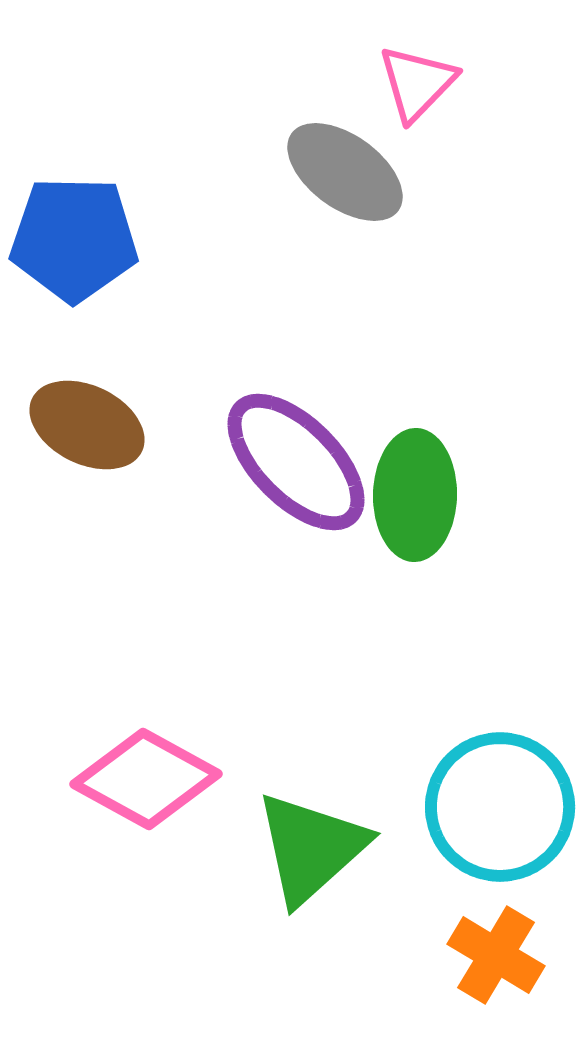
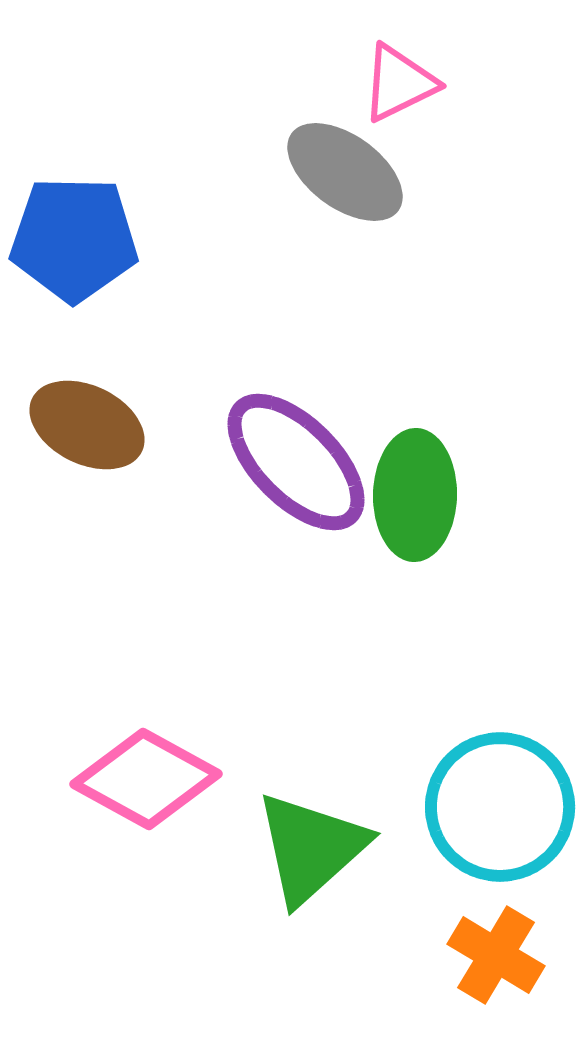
pink triangle: moved 18 px left; rotated 20 degrees clockwise
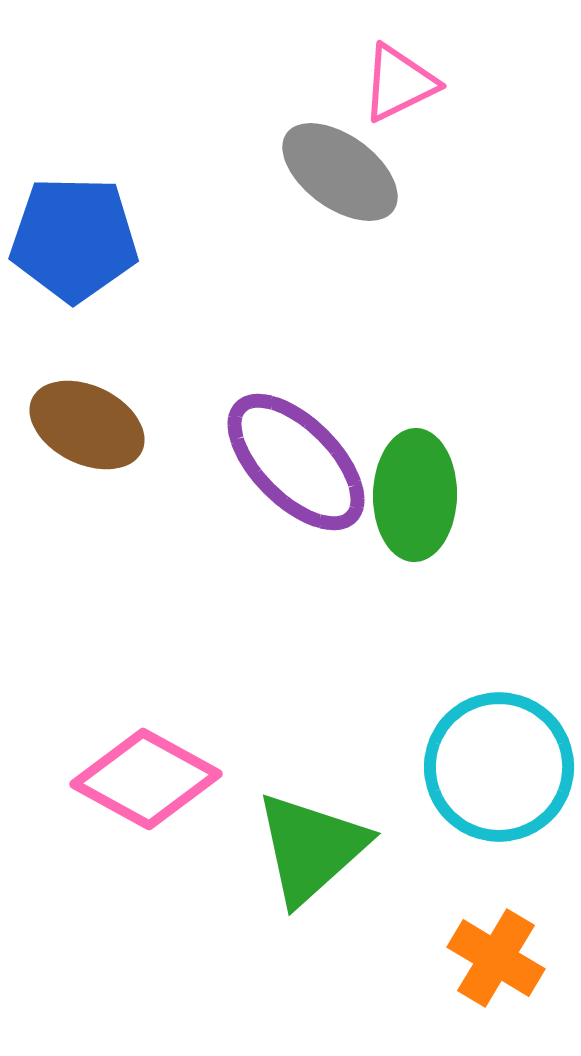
gray ellipse: moved 5 px left
cyan circle: moved 1 px left, 40 px up
orange cross: moved 3 px down
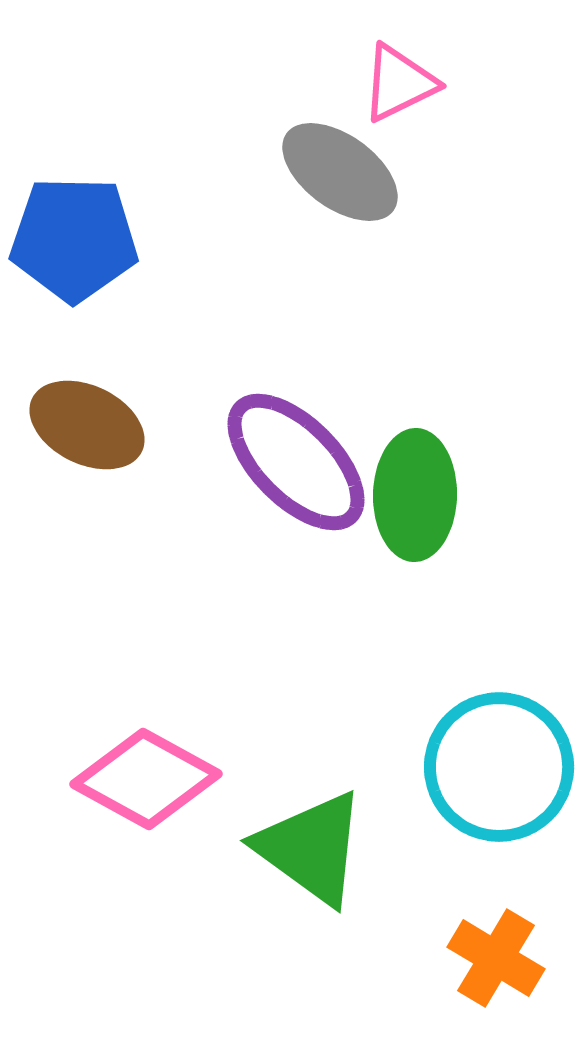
green triangle: rotated 42 degrees counterclockwise
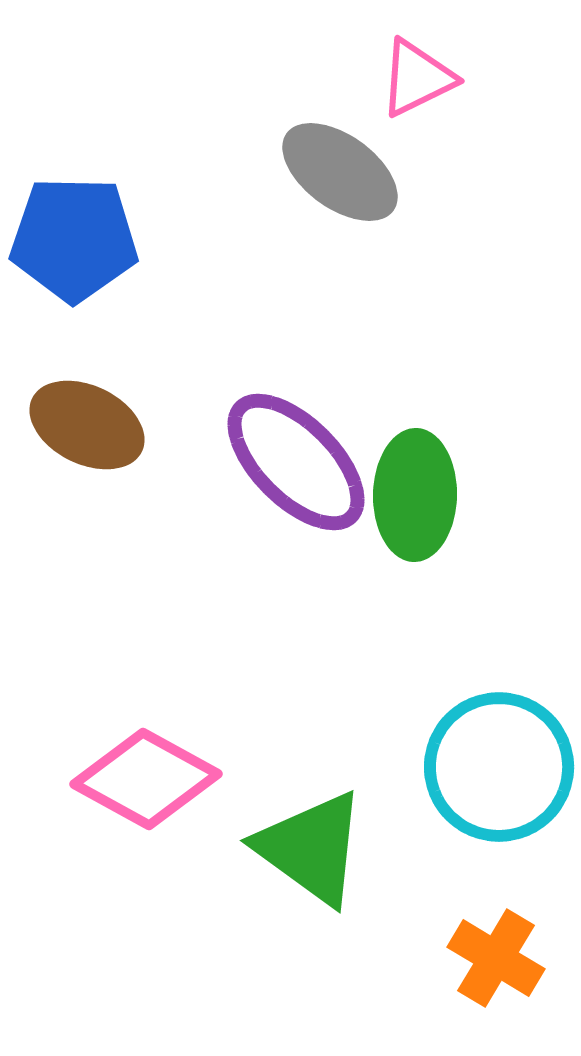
pink triangle: moved 18 px right, 5 px up
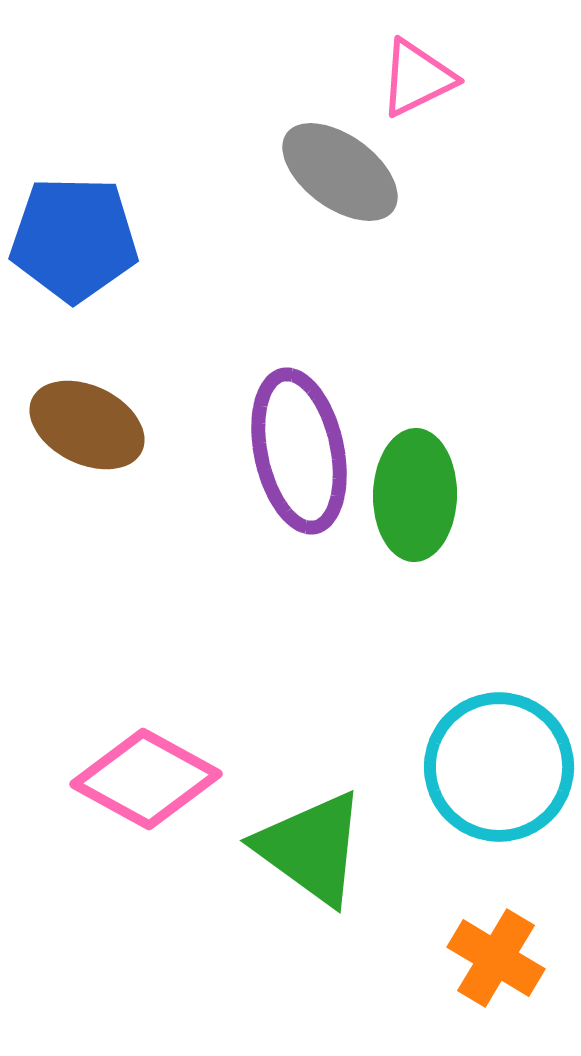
purple ellipse: moved 3 px right, 11 px up; rotated 33 degrees clockwise
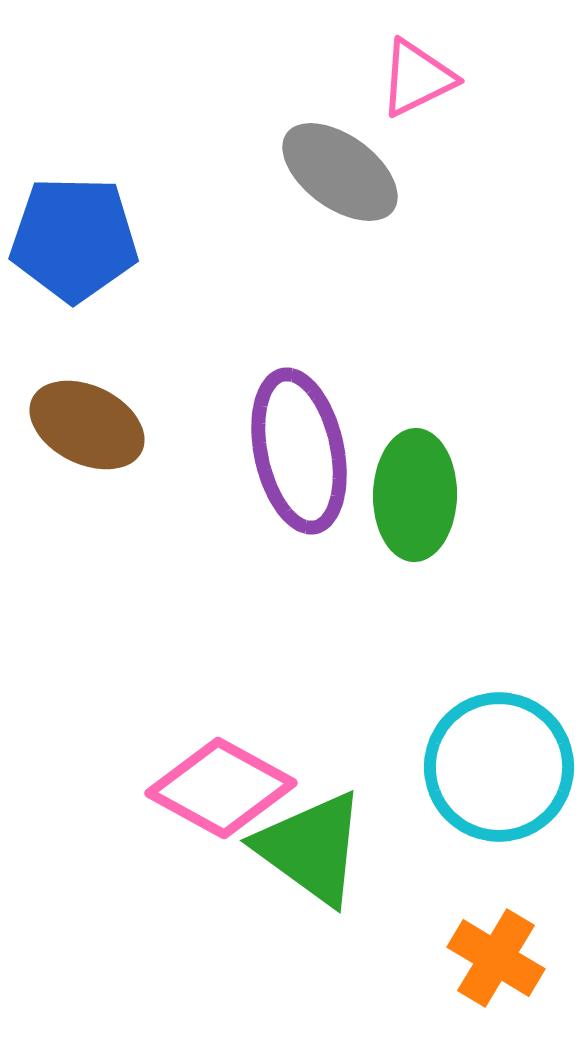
pink diamond: moved 75 px right, 9 px down
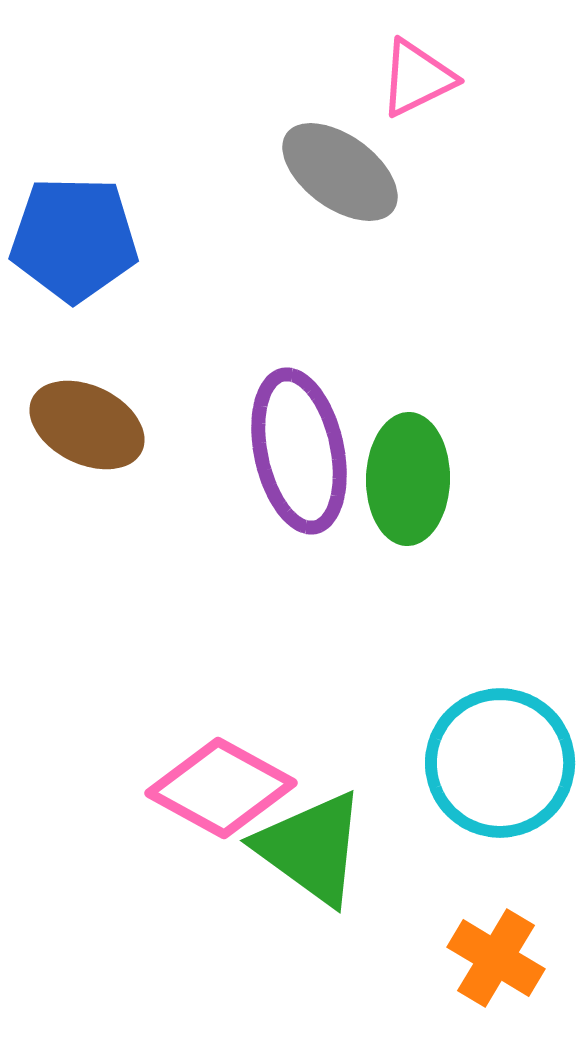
green ellipse: moved 7 px left, 16 px up
cyan circle: moved 1 px right, 4 px up
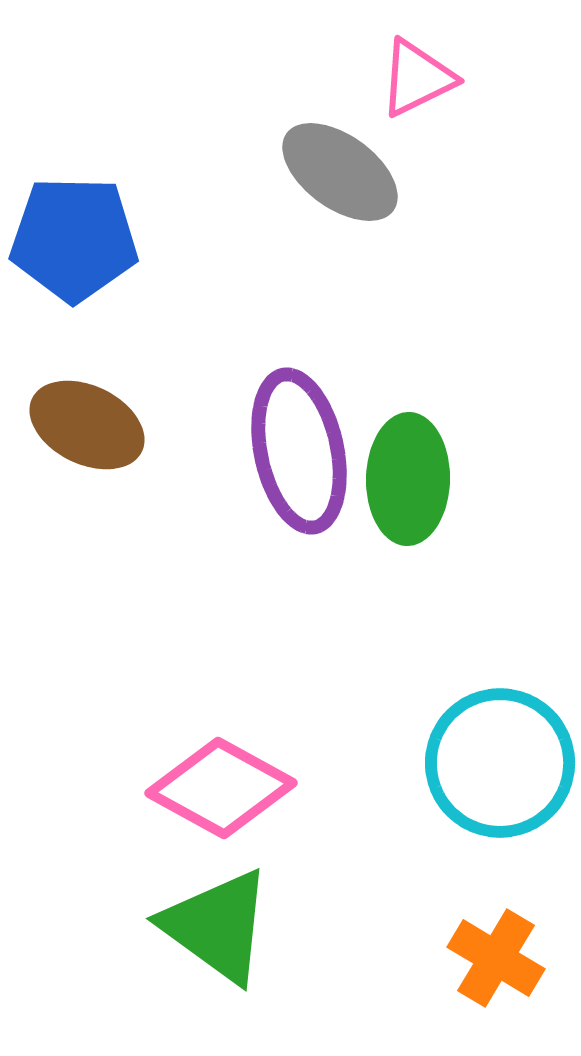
green triangle: moved 94 px left, 78 px down
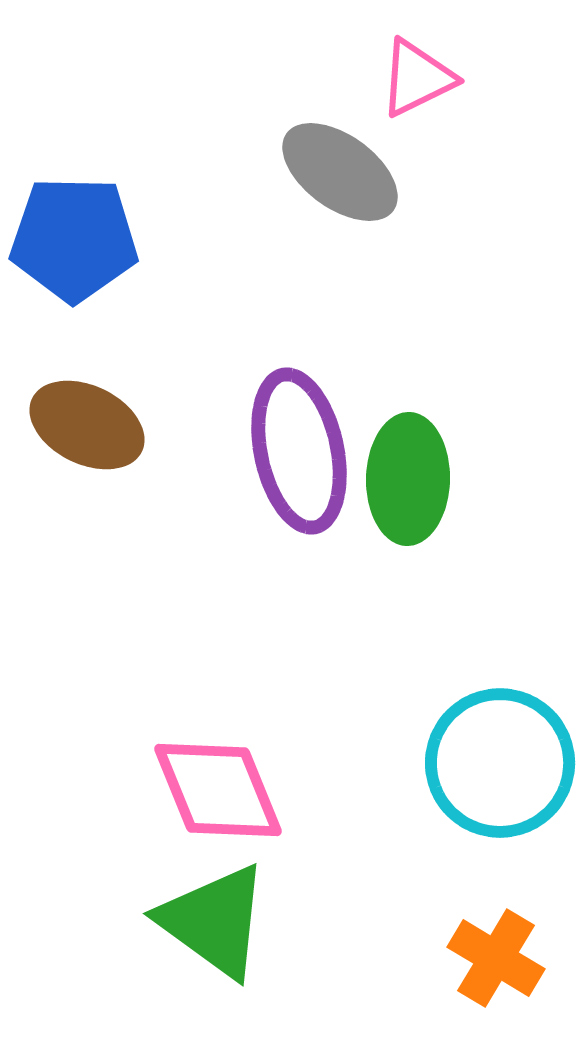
pink diamond: moved 3 px left, 2 px down; rotated 39 degrees clockwise
green triangle: moved 3 px left, 5 px up
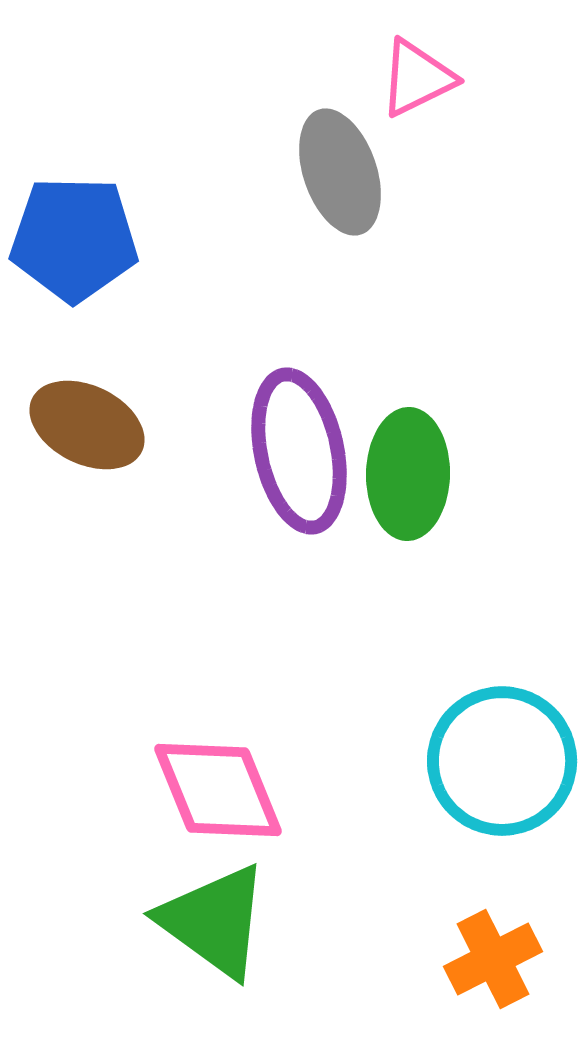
gray ellipse: rotated 35 degrees clockwise
green ellipse: moved 5 px up
cyan circle: moved 2 px right, 2 px up
orange cross: moved 3 px left, 1 px down; rotated 32 degrees clockwise
